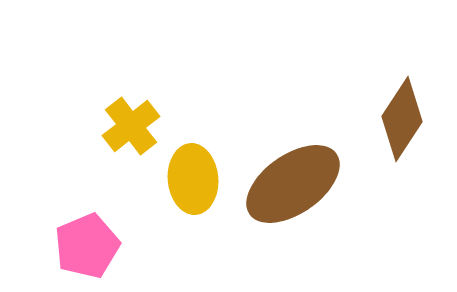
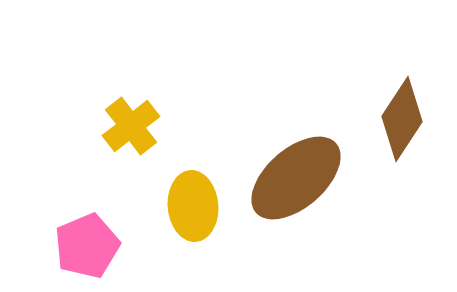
yellow ellipse: moved 27 px down
brown ellipse: moved 3 px right, 6 px up; rotated 6 degrees counterclockwise
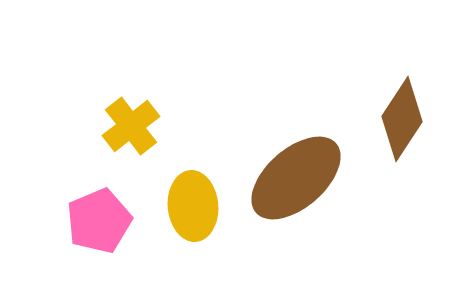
pink pentagon: moved 12 px right, 25 px up
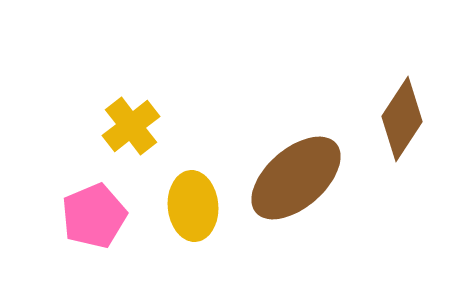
pink pentagon: moved 5 px left, 5 px up
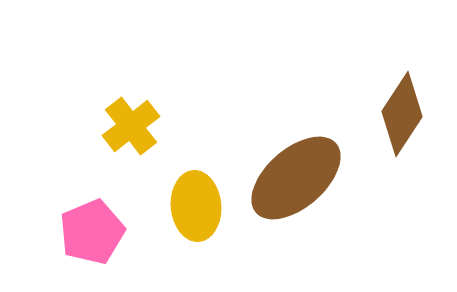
brown diamond: moved 5 px up
yellow ellipse: moved 3 px right
pink pentagon: moved 2 px left, 16 px down
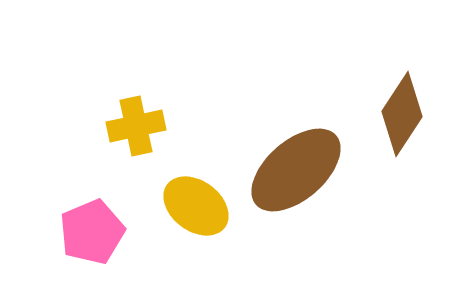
yellow cross: moved 5 px right; rotated 26 degrees clockwise
brown ellipse: moved 8 px up
yellow ellipse: rotated 48 degrees counterclockwise
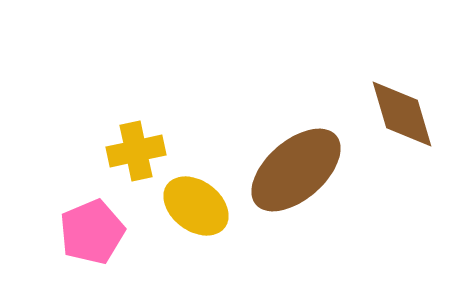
brown diamond: rotated 50 degrees counterclockwise
yellow cross: moved 25 px down
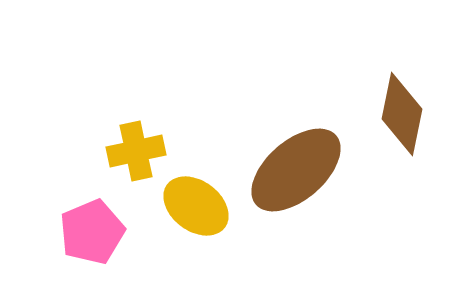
brown diamond: rotated 28 degrees clockwise
